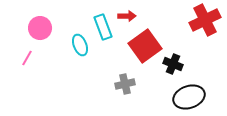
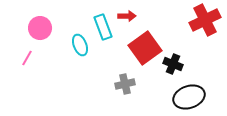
red square: moved 2 px down
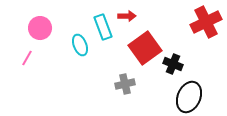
red cross: moved 1 px right, 2 px down
black ellipse: rotated 48 degrees counterclockwise
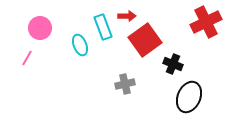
red square: moved 8 px up
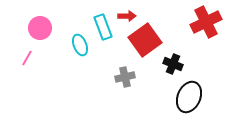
gray cross: moved 7 px up
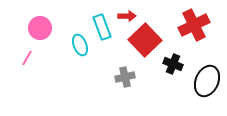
red cross: moved 12 px left, 3 px down
cyan rectangle: moved 1 px left
red square: rotated 8 degrees counterclockwise
black ellipse: moved 18 px right, 16 px up
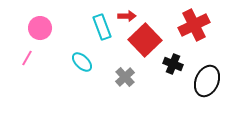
cyan ellipse: moved 2 px right, 17 px down; rotated 25 degrees counterclockwise
gray cross: rotated 30 degrees counterclockwise
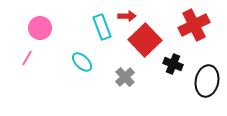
black ellipse: rotated 12 degrees counterclockwise
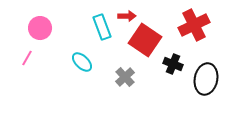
red square: rotated 12 degrees counterclockwise
black ellipse: moved 1 px left, 2 px up
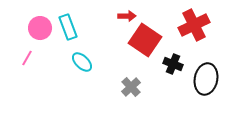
cyan rectangle: moved 34 px left
gray cross: moved 6 px right, 10 px down
